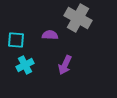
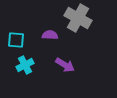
purple arrow: rotated 84 degrees counterclockwise
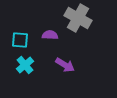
cyan square: moved 4 px right
cyan cross: rotated 12 degrees counterclockwise
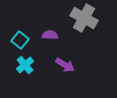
gray cross: moved 6 px right
cyan square: rotated 36 degrees clockwise
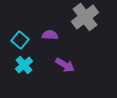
gray cross: moved 1 px right, 1 px up; rotated 24 degrees clockwise
cyan cross: moved 1 px left
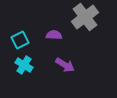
purple semicircle: moved 4 px right
cyan square: rotated 24 degrees clockwise
cyan cross: rotated 18 degrees counterclockwise
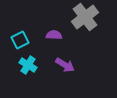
cyan cross: moved 4 px right
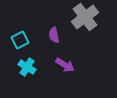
purple semicircle: rotated 105 degrees counterclockwise
cyan cross: moved 1 px left, 2 px down
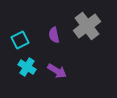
gray cross: moved 2 px right, 9 px down
purple arrow: moved 8 px left, 6 px down
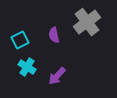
gray cross: moved 4 px up
purple arrow: moved 5 px down; rotated 102 degrees clockwise
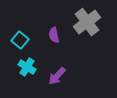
cyan square: rotated 24 degrees counterclockwise
